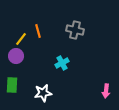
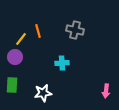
purple circle: moved 1 px left, 1 px down
cyan cross: rotated 24 degrees clockwise
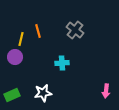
gray cross: rotated 24 degrees clockwise
yellow line: rotated 24 degrees counterclockwise
green rectangle: moved 10 px down; rotated 63 degrees clockwise
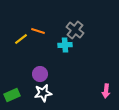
orange line: rotated 56 degrees counterclockwise
yellow line: rotated 40 degrees clockwise
purple circle: moved 25 px right, 17 px down
cyan cross: moved 3 px right, 18 px up
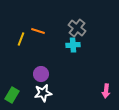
gray cross: moved 2 px right, 2 px up
yellow line: rotated 32 degrees counterclockwise
cyan cross: moved 8 px right
purple circle: moved 1 px right
green rectangle: rotated 35 degrees counterclockwise
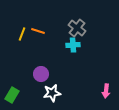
yellow line: moved 1 px right, 5 px up
white star: moved 9 px right
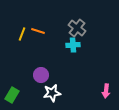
purple circle: moved 1 px down
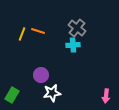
pink arrow: moved 5 px down
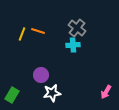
pink arrow: moved 4 px up; rotated 24 degrees clockwise
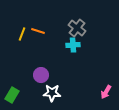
white star: rotated 12 degrees clockwise
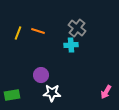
yellow line: moved 4 px left, 1 px up
cyan cross: moved 2 px left
green rectangle: rotated 49 degrees clockwise
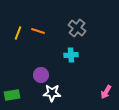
cyan cross: moved 10 px down
